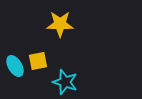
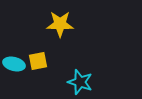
cyan ellipse: moved 1 px left, 2 px up; rotated 45 degrees counterclockwise
cyan star: moved 15 px right
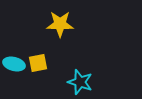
yellow square: moved 2 px down
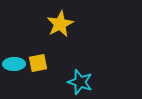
yellow star: rotated 28 degrees counterclockwise
cyan ellipse: rotated 15 degrees counterclockwise
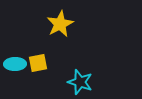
cyan ellipse: moved 1 px right
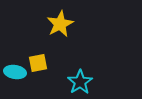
cyan ellipse: moved 8 px down; rotated 10 degrees clockwise
cyan star: rotated 20 degrees clockwise
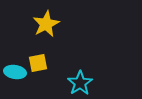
yellow star: moved 14 px left
cyan star: moved 1 px down
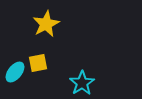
cyan ellipse: rotated 60 degrees counterclockwise
cyan star: moved 2 px right
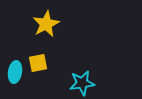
cyan ellipse: rotated 30 degrees counterclockwise
cyan star: rotated 25 degrees clockwise
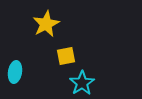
yellow square: moved 28 px right, 7 px up
cyan star: rotated 25 degrees counterclockwise
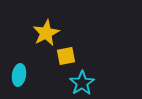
yellow star: moved 9 px down
cyan ellipse: moved 4 px right, 3 px down
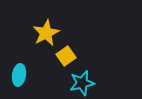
yellow square: rotated 24 degrees counterclockwise
cyan star: rotated 20 degrees clockwise
